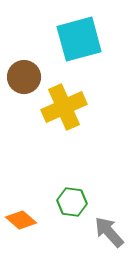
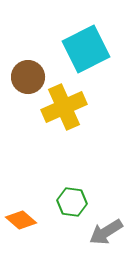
cyan square: moved 7 px right, 10 px down; rotated 12 degrees counterclockwise
brown circle: moved 4 px right
gray arrow: moved 3 px left; rotated 80 degrees counterclockwise
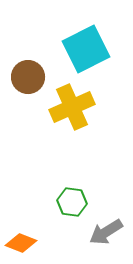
yellow cross: moved 8 px right
orange diamond: moved 23 px down; rotated 20 degrees counterclockwise
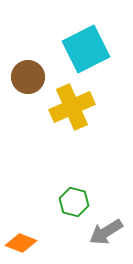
green hexagon: moved 2 px right; rotated 8 degrees clockwise
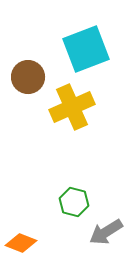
cyan square: rotated 6 degrees clockwise
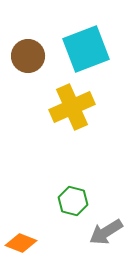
brown circle: moved 21 px up
green hexagon: moved 1 px left, 1 px up
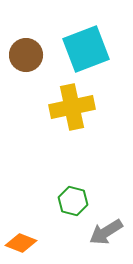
brown circle: moved 2 px left, 1 px up
yellow cross: rotated 12 degrees clockwise
